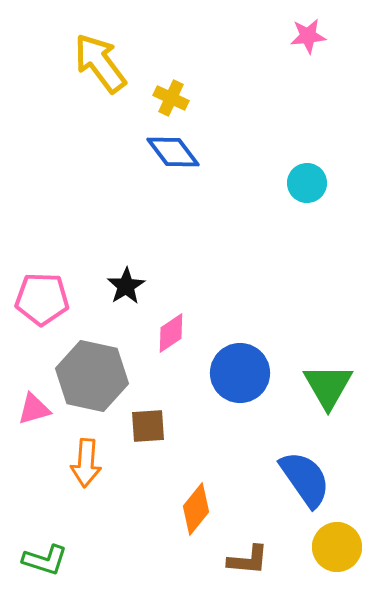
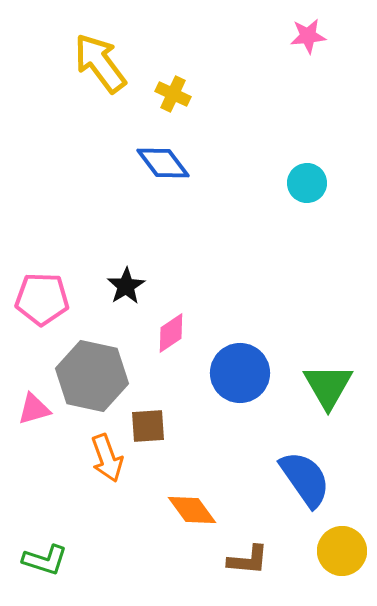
yellow cross: moved 2 px right, 4 px up
blue diamond: moved 10 px left, 11 px down
orange arrow: moved 21 px right, 5 px up; rotated 24 degrees counterclockwise
orange diamond: moved 4 px left, 1 px down; rotated 75 degrees counterclockwise
yellow circle: moved 5 px right, 4 px down
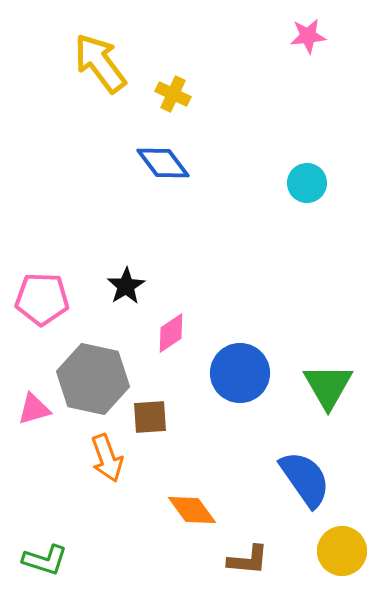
gray hexagon: moved 1 px right, 3 px down
brown square: moved 2 px right, 9 px up
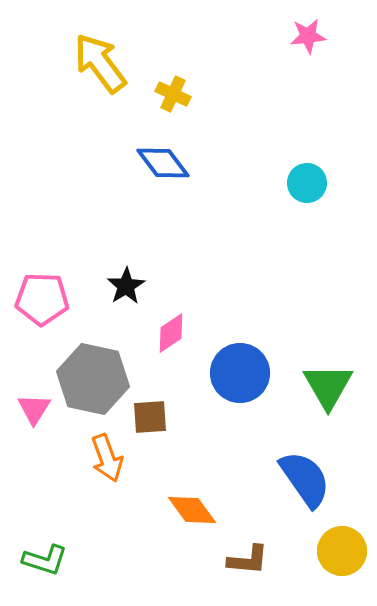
pink triangle: rotated 42 degrees counterclockwise
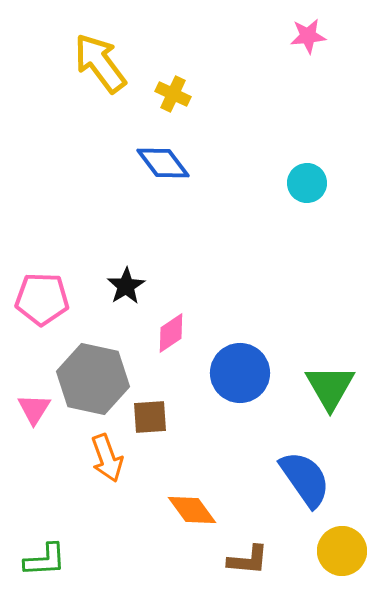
green triangle: moved 2 px right, 1 px down
green L-shape: rotated 21 degrees counterclockwise
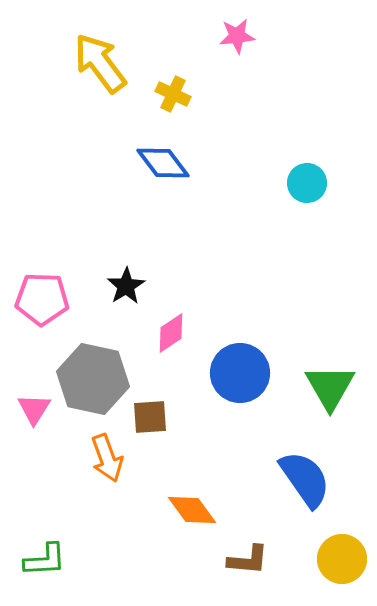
pink star: moved 71 px left
yellow circle: moved 8 px down
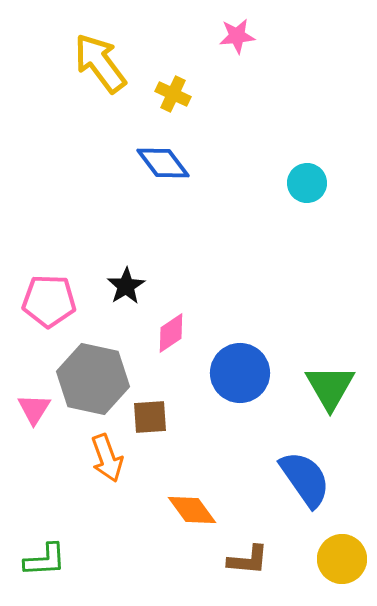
pink pentagon: moved 7 px right, 2 px down
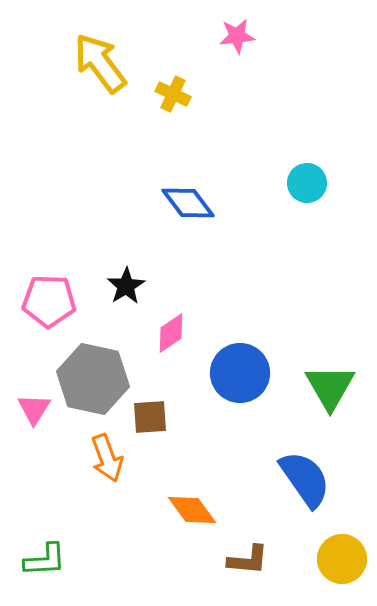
blue diamond: moved 25 px right, 40 px down
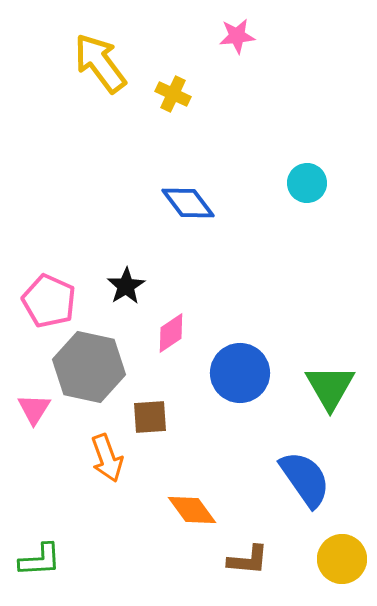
pink pentagon: rotated 22 degrees clockwise
gray hexagon: moved 4 px left, 12 px up
green L-shape: moved 5 px left
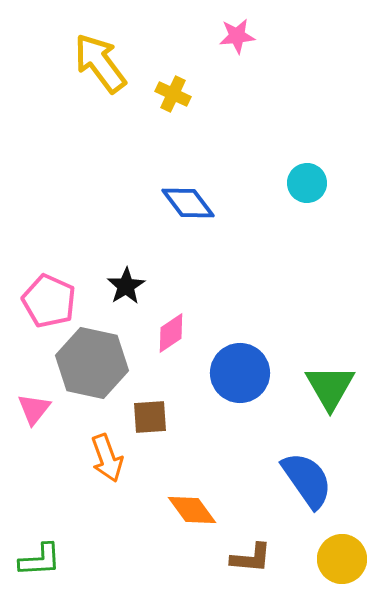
gray hexagon: moved 3 px right, 4 px up
pink triangle: rotated 6 degrees clockwise
blue semicircle: moved 2 px right, 1 px down
brown L-shape: moved 3 px right, 2 px up
